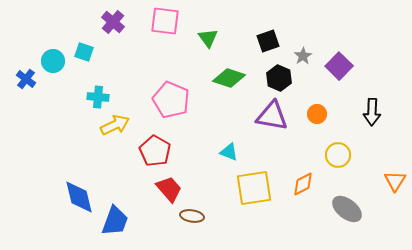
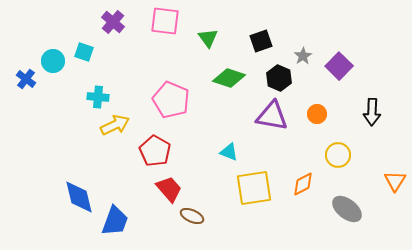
black square: moved 7 px left
brown ellipse: rotated 15 degrees clockwise
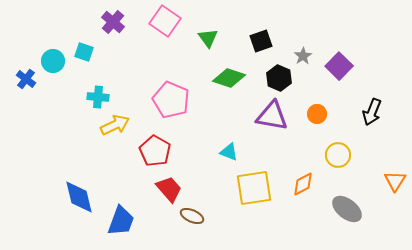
pink square: rotated 28 degrees clockwise
black arrow: rotated 20 degrees clockwise
blue trapezoid: moved 6 px right
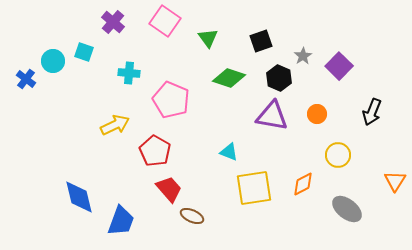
cyan cross: moved 31 px right, 24 px up
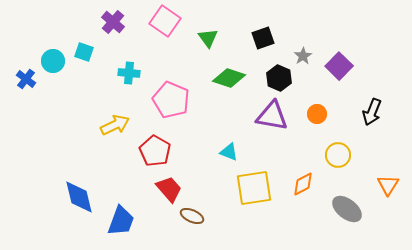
black square: moved 2 px right, 3 px up
orange triangle: moved 7 px left, 4 px down
